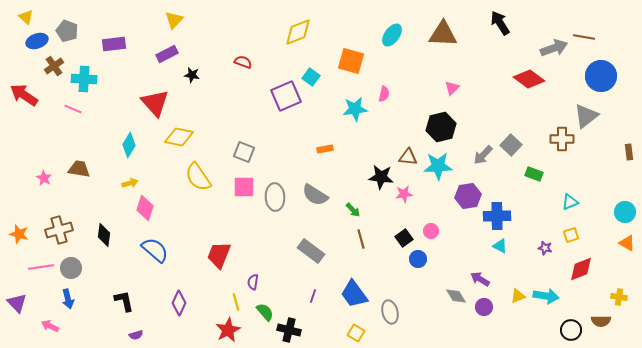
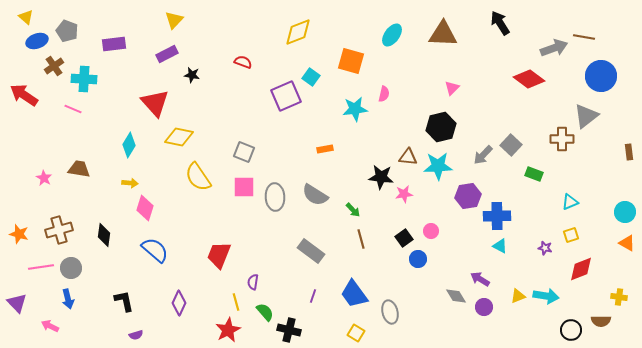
yellow arrow at (130, 183): rotated 21 degrees clockwise
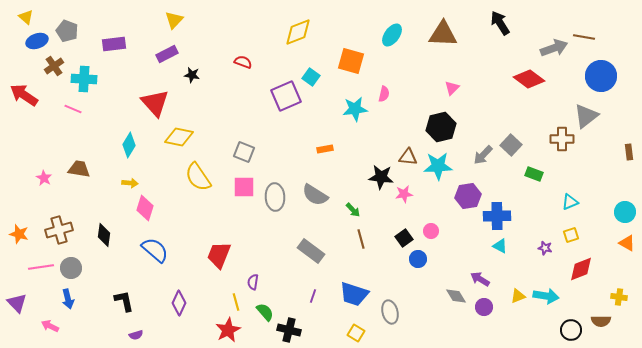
blue trapezoid at (354, 294): rotated 36 degrees counterclockwise
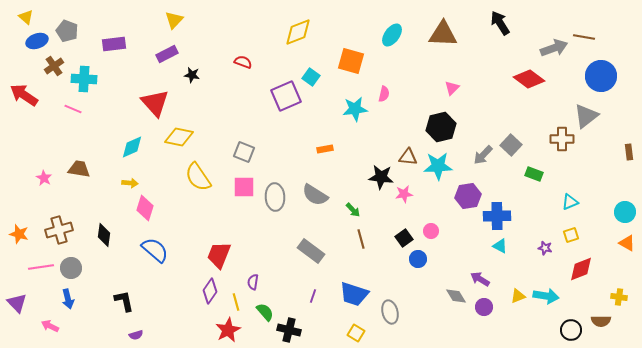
cyan diamond at (129, 145): moved 3 px right, 2 px down; rotated 35 degrees clockwise
purple diamond at (179, 303): moved 31 px right, 12 px up; rotated 10 degrees clockwise
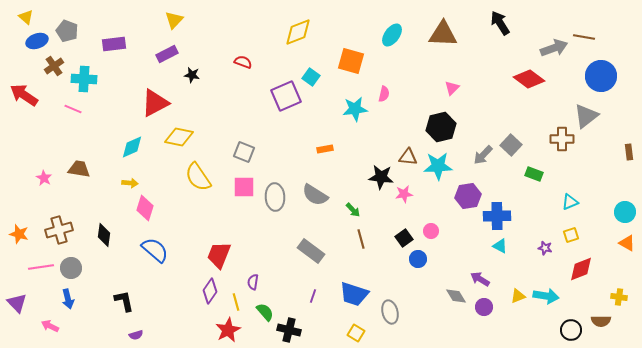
red triangle at (155, 103): rotated 44 degrees clockwise
